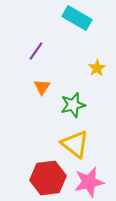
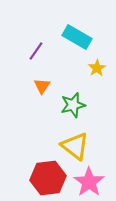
cyan rectangle: moved 19 px down
orange triangle: moved 1 px up
yellow triangle: moved 2 px down
pink star: rotated 24 degrees counterclockwise
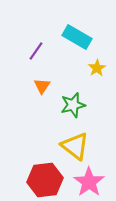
red hexagon: moved 3 px left, 2 px down
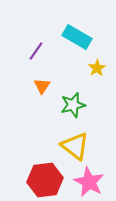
pink star: rotated 8 degrees counterclockwise
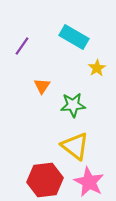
cyan rectangle: moved 3 px left
purple line: moved 14 px left, 5 px up
green star: rotated 10 degrees clockwise
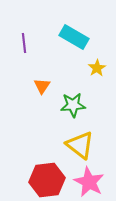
purple line: moved 2 px right, 3 px up; rotated 42 degrees counterclockwise
yellow triangle: moved 5 px right, 1 px up
red hexagon: moved 2 px right
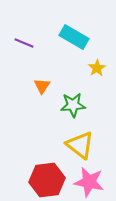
purple line: rotated 60 degrees counterclockwise
pink star: rotated 16 degrees counterclockwise
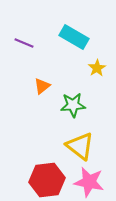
orange triangle: rotated 18 degrees clockwise
yellow triangle: moved 1 px down
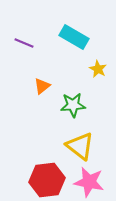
yellow star: moved 1 px right, 1 px down; rotated 12 degrees counterclockwise
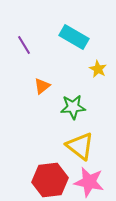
purple line: moved 2 px down; rotated 36 degrees clockwise
green star: moved 2 px down
red hexagon: moved 3 px right
